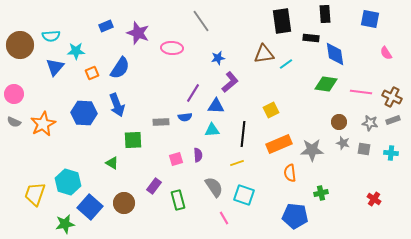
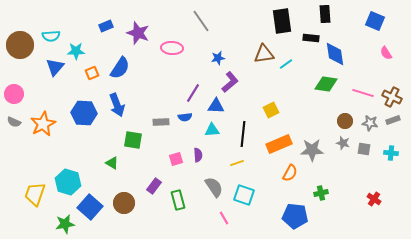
blue square at (370, 19): moved 5 px right, 2 px down; rotated 12 degrees clockwise
pink line at (361, 92): moved 2 px right, 1 px down; rotated 10 degrees clockwise
brown circle at (339, 122): moved 6 px right, 1 px up
green square at (133, 140): rotated 12 degrees clockwise
orange semicircle at (290, 173): rotated 144 degrees counterclockwise
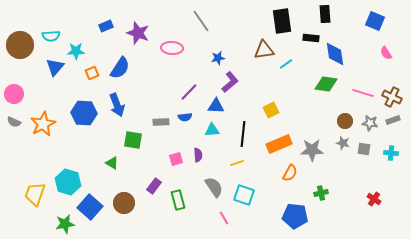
brown triangle at (264, 54): moved 4 px up
purple line at (193, 93): moved 4 px left, 1 px up; rotated 12 degrees clockwise
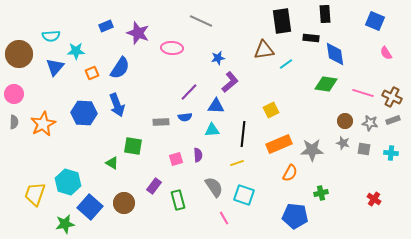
gray line at (201, 21): rotated 30 degrees counterclockwise
brown circle at (20, 45): moved 1 px left, 9 px down
gray semicircle at (14, 122): rotated 112 degrees counterclockwise
green square at (133, 140): moved 6 px down
